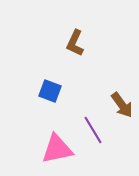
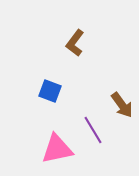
brown L-shape: rotated 12 degrees clockwise
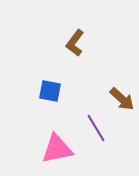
blue square: rotated 10 degrees counterclockwise
brown arrow: moved 6 px up; rotated 12 degrees counterclockwise
purple line: moved 3 px right, 2 px up
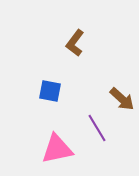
purple line: moved 1 px right
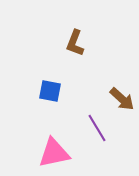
brown L-shape: rotated 16 degrees counterclockwise
pink triangle: moved 3 px left, 4 px down
